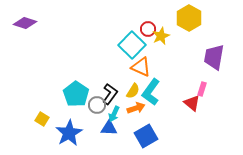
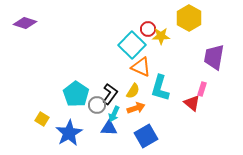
yellow star: rotated 24 degrees clockwise
cyan L-shape: moved 9 px right, 4 px up; rotated 20 degrees counterclockwise
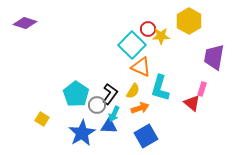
yellow hexagon: moved 3 px down
orange arrow: moved 4 px right
blue triangle: moved 2 px up
blue star: moved 13 px right
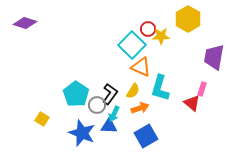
yellow hexagon: moved 1 px left, 2 px up
blue star: rotated 20 degrees counterclockwise
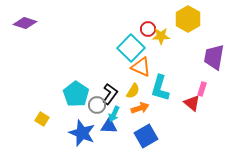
cyan square: moved 1 px left, 3 px down
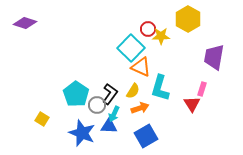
red triangle: moved 1 px down; rotated 18 degrees clockwise
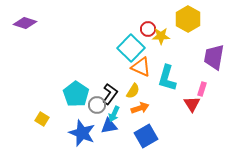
cyan L-shape: moved 7 px right, 10 px up
blue triangle: rotated 12 degrees counterclockwise
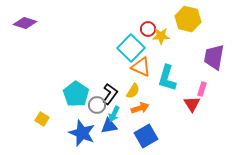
yellow hexagon: rotated 15 degrees counterclockwise
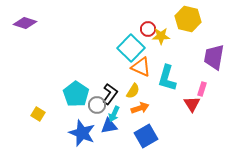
yellow square: moved 4 px left, 5 px up
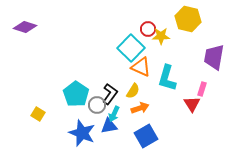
purple diamond: moved 4 px down
